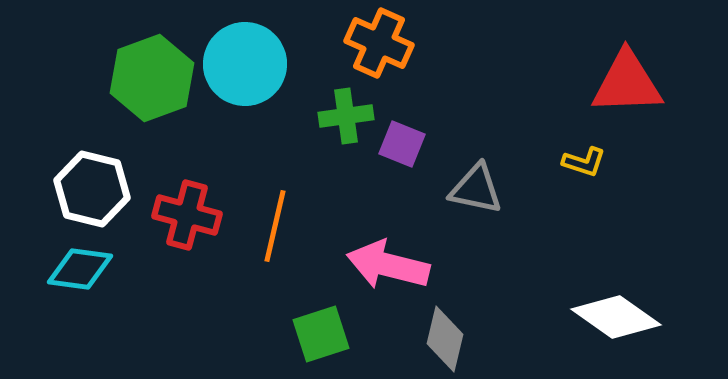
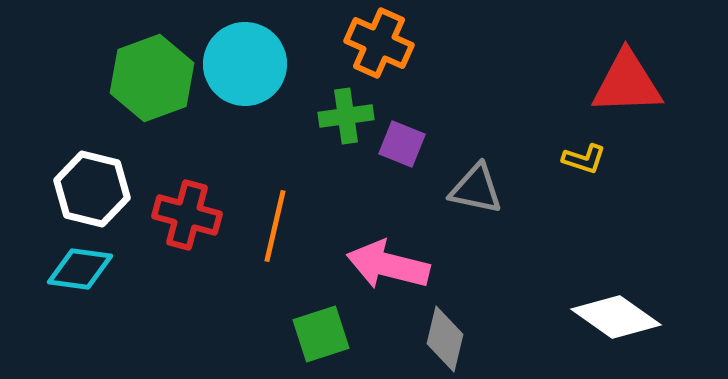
yellow L-shape: moved 3 px up
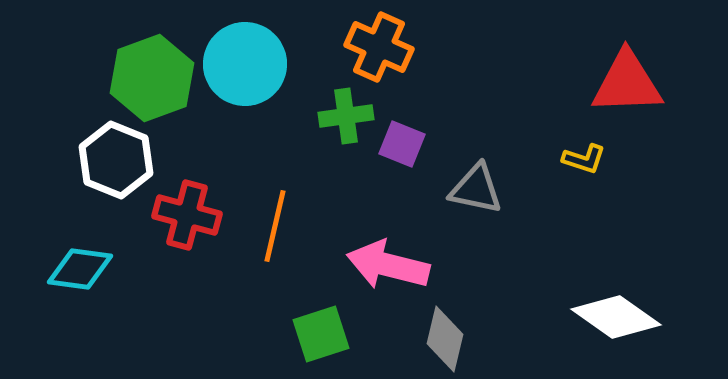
orange cross: moved 4 px down
white hexagon: moved 24 px right, 29 px up; rotated 8 degrees clockwise
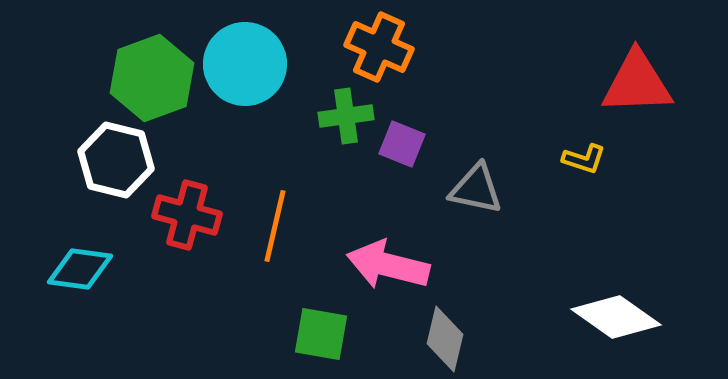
red triangle: moved 10 px right
white hexagon: rotated 8 degrees counterclockwise
green square: rotated 28 degrees clockwise
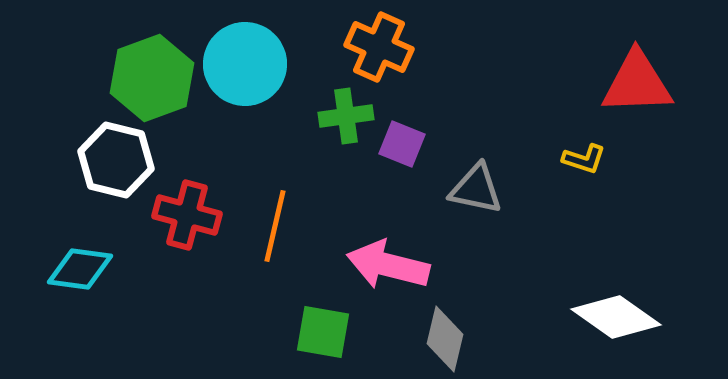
green square: moved 2 px right, 2 px up
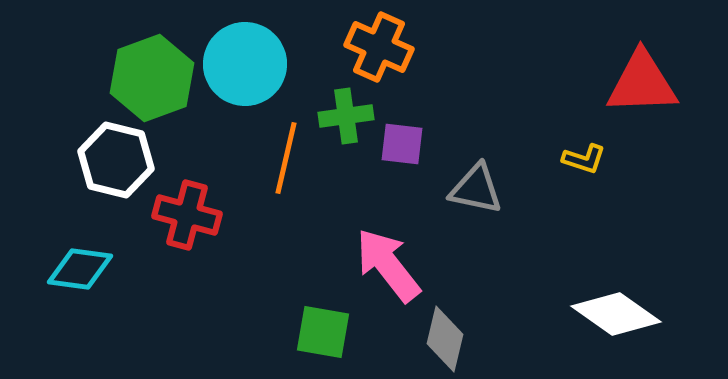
red triangle: moved 5 px right
purple square: rotated 15 degrees counterclockwise
orange line: moved 11 px right, 68 px up
pink arrow: rotated 38 degrees clockwise
white diamond: moved 3 px up
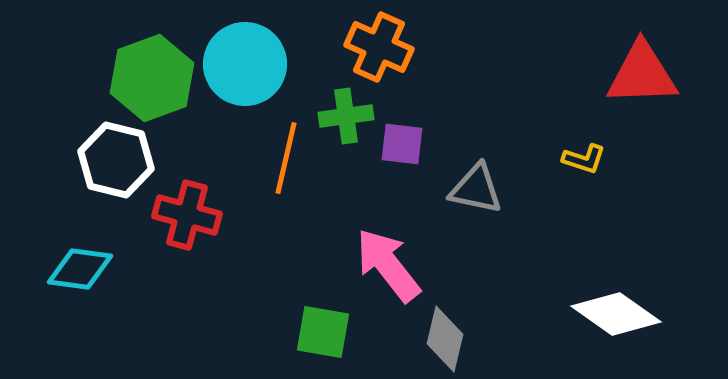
red triangle: moved 9 px up
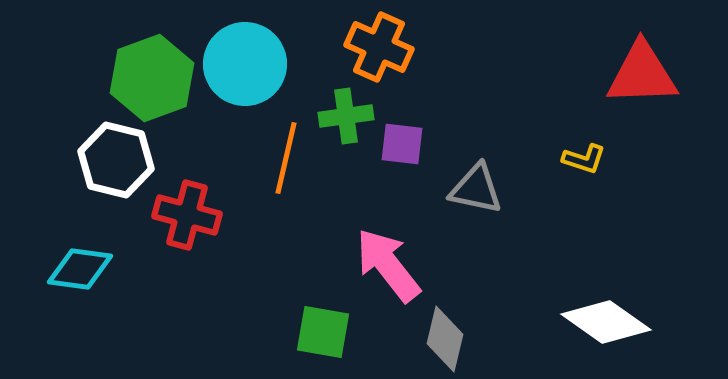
white diamond: moved 10 px left, 8 px down
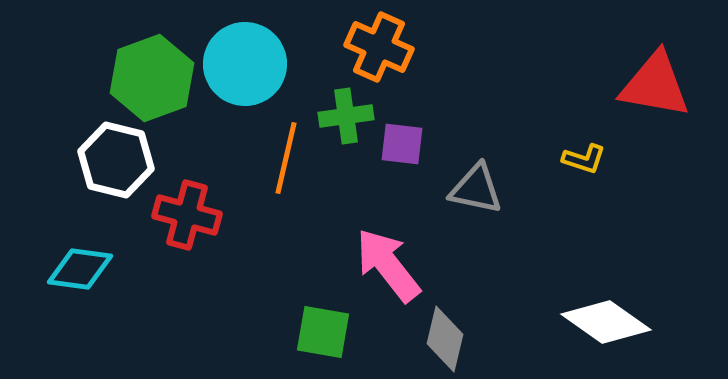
red triangle: moved 13 px right, 11 px down; rotated 12 degrees clockwise
